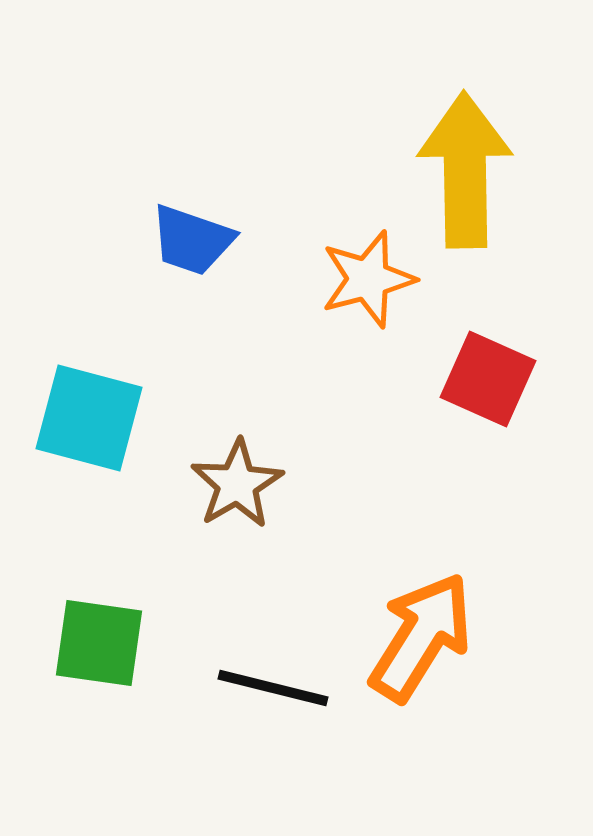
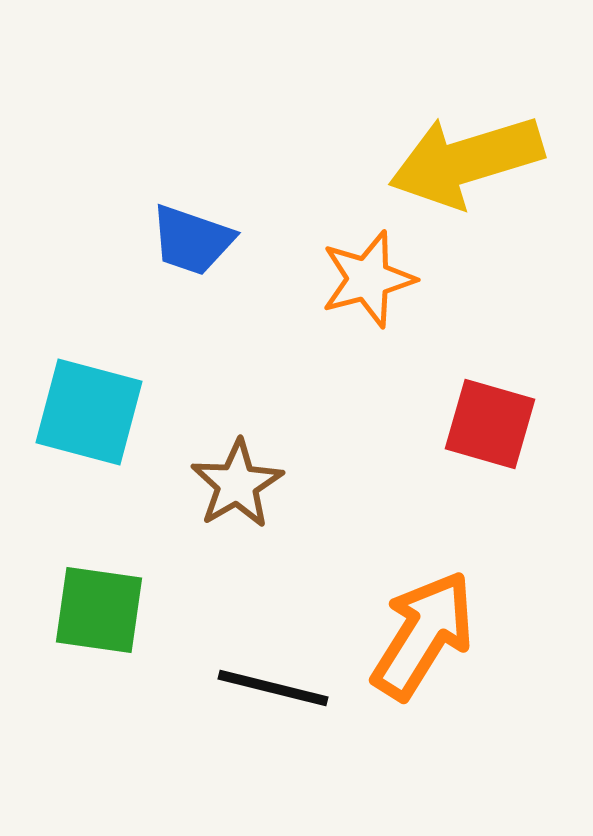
yellow arrow: moved 1 px right, 9 px up; rotated 106 degrees counterclockwise
red square: moved 2 px right, 45 px down; rotated 8 degrees counterclockwise
cyan square: moved 6 px up
orange arrow: moved 2 px right, 2 px up
green square: moved 33 px up
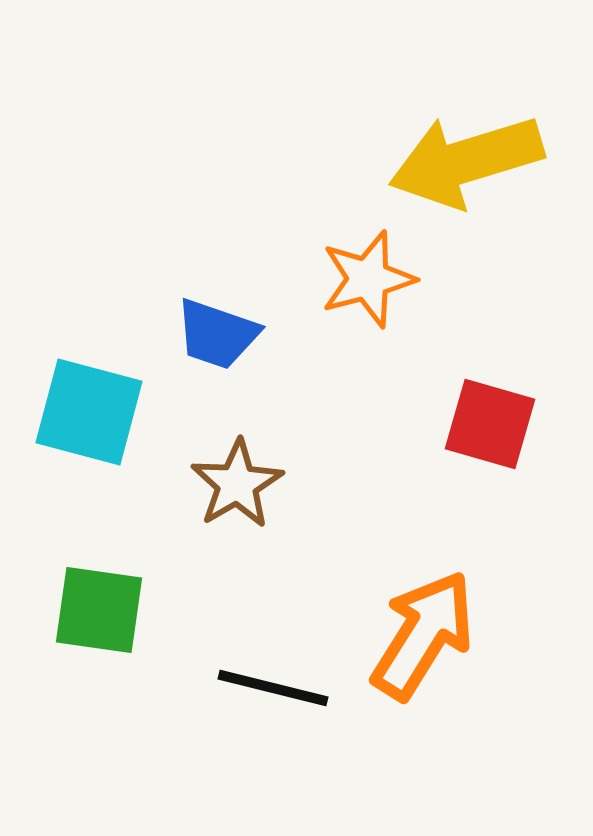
blue trapezoid: moved 25 px right, 94 px down
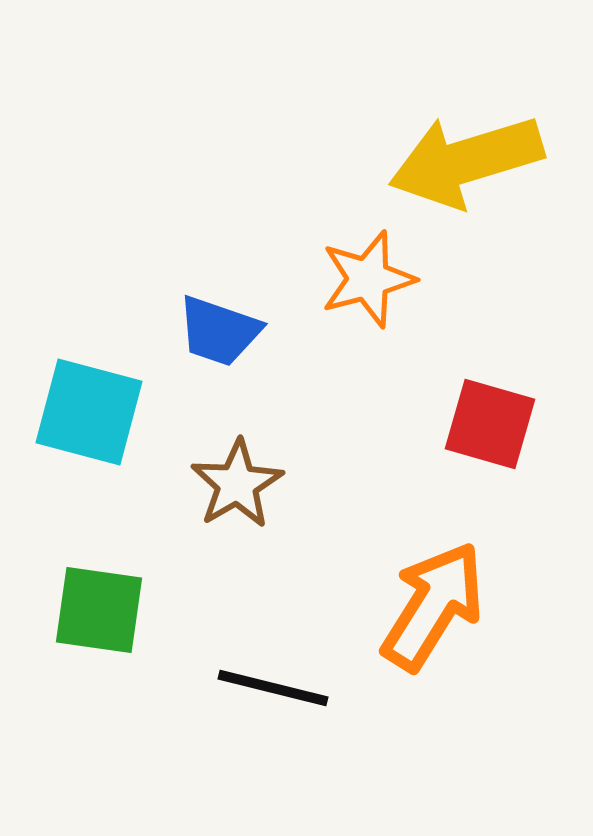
blue trapezoid: moved 2 px right, 3 px up
orange arrow: moved 10 px right, 29 px up
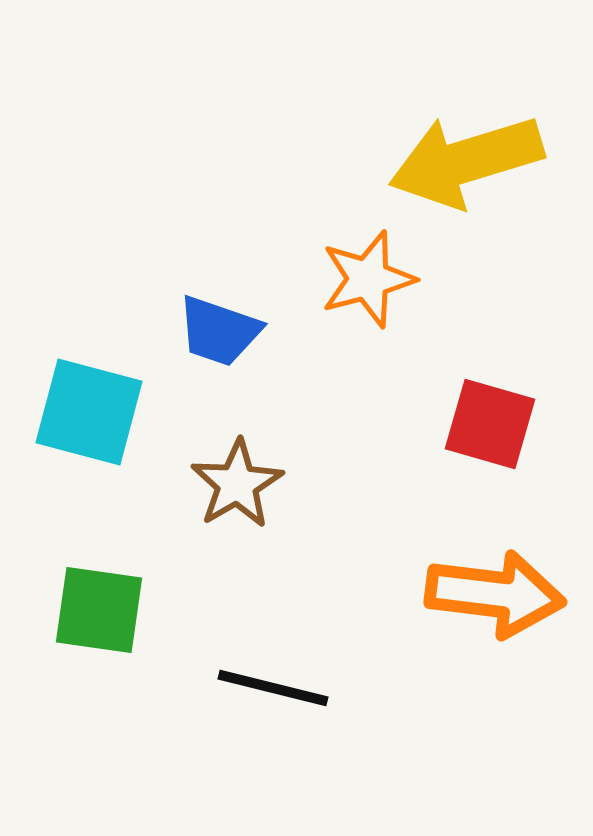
orange arrow: moved 62 px right, 12 px up; rotated 65 degrees clockwise
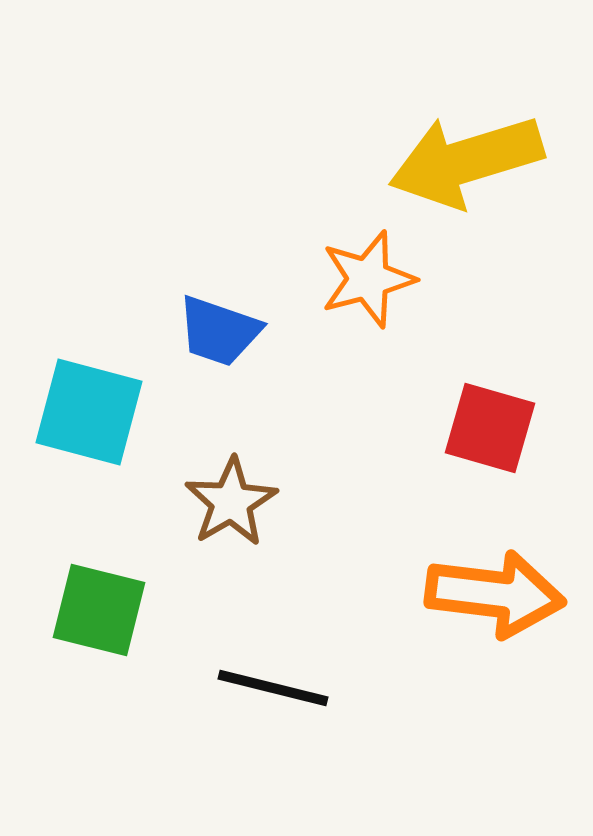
red square: moved 4 px down
brown star: moved 6 px left, 18 px down
green square: rotated 6 degrees clockwise
